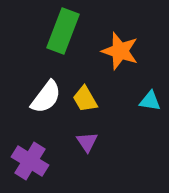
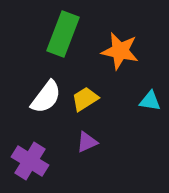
green rectangle: moved 3 px down
orange star: rotated 6 degrees counterclockwise
yellow trapezoid: rotated 88 degrees clockwise
purple triangle: rotated 40 degrees clockwise
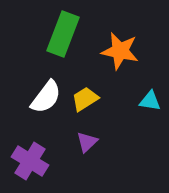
purple triangle: rotated 20 degrees counterclockwise
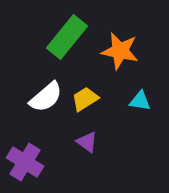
green rectangle: moved 4 px right, 3 px down; rotated 18 degrees clockwise
white semicircle: rotated 12 degrees clockwise
cyan triangle: moved 10 px left
purple triangle: rotated 40 degrees counterclockwise
purple cross: moved 5 px left, 1 px down
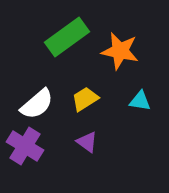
green rectangle: rotated 15 degrees clockwise
white semicircle: moved 9 px left, 7 px down
purple cross: moved 16 px up
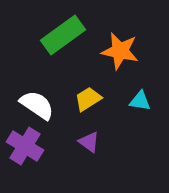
green rectangle: moved 4 px left, 2 px up
yellow trapezoid: moved 3 px right
white semicircle: moved 1 px down; rotated 105 degrees counterclockwise
purple triangle: moved 2 px right
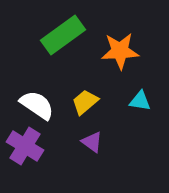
orange star: rotated 15 degrees counterclockwise
yellow trapezoid: moved 3 px left, 3 px down; rotated 8 degrees counterclockwise
purple triangle: moved 3 px right
